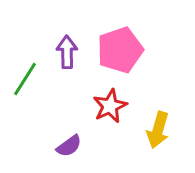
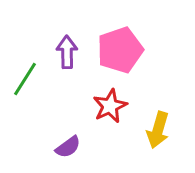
purple semicircle: moved 1 px left, 1 px down
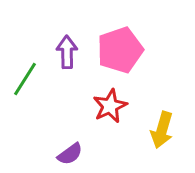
yellow arrow: moved 4 px right
purple semicircle: moved 2 px right, 7 px down
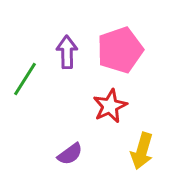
yellow arrow: moved 20 px left, 21 px down
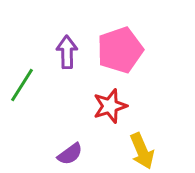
green line: moved 3 px left, 6 px down
red star: rotated 8 degrees clockwise
yellow arrow: rotated 39 degrees counterclockwise
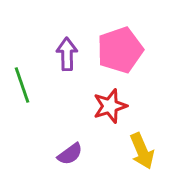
purple arrow: moved 2 px down
green line: rotated 51 degrees counterclockwise
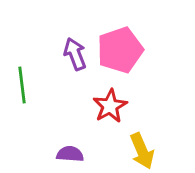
purple arrow: moved 8 px right; rotated 20 degrees counterclockwise
green line: rotated 12 degrees clockwise
red star: rotated 12 degrees counterclockwise
purple semicircle: rotated 140 degrees counterclockwise
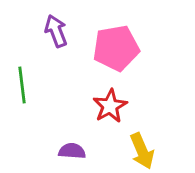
pink pentagon: moved 4 px left, 2 px up; rotated 9 degrees clockwise
purple arrow: moved 19 px left, 23 px up
purple semicircle: moved 2 px right, 3 px up
